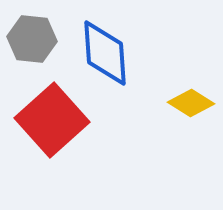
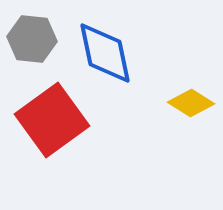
blue diamond: rotated 8 degrees counterclockwise
red square: rotated 6 degrees clockwise
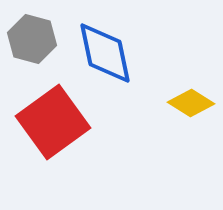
gray hexagon: rotated 9 degrees clockwise
red square: moved 1 px right, 2 px down
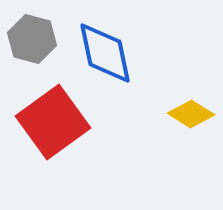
yellow diamond: moved 11 px down
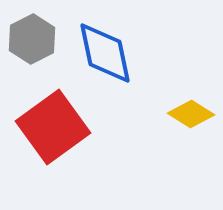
gray hexagon: rotated 18 degrees clockwise
red square: moved 5 px down
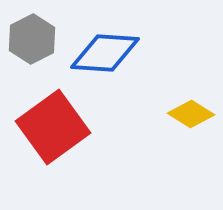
blue diamond: rotated 74 degrees counterclockwise
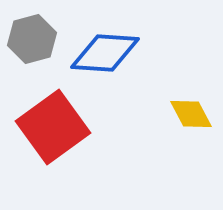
gray hexagon: rotated 12 degrees clockwise
yellow diamond: rotated 30 degrees clockwise
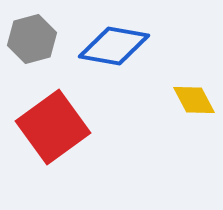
blue diamond: moved 9 px right, 7 px up; rotated 6 degrees clockwise
yellow diamond: moved 3 px right, 14 px up
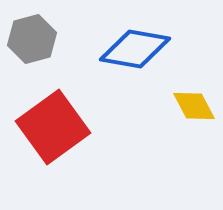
blue diamond: moved 21 px right, 3 px down
yellow diamond: moved 6 px down
